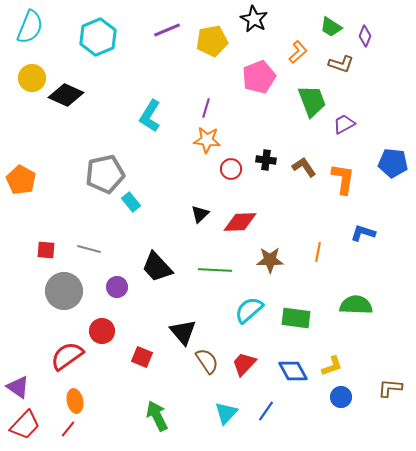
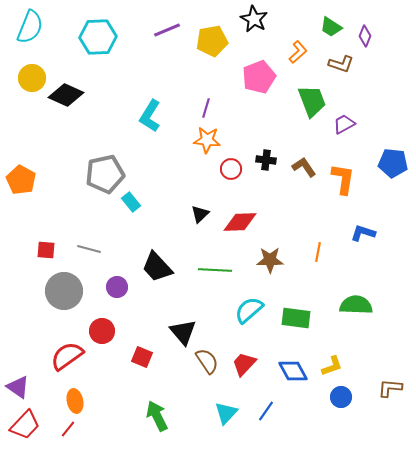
cyan hexagon at (98, 37): rotated 21 degrees clockwise
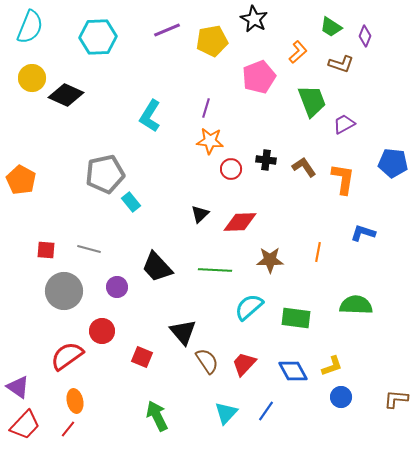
orange star at (207, 140): moved 3 px right, 1 px down
cyan semicircle at (249, 310): moved 3 px up
brown L-shape at (390, 388): moved 6 px right, 11 px down
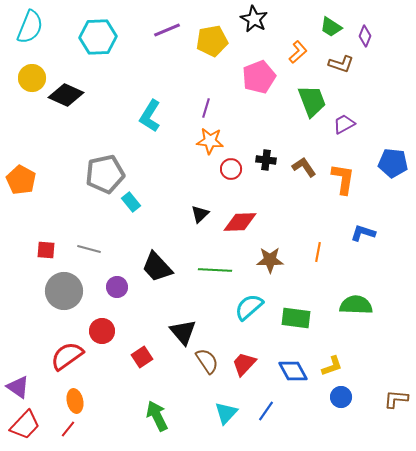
red square at (142, 357): rotated 35 degrees clockwise
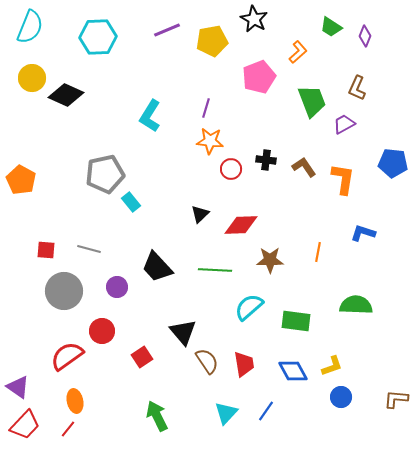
brown L-shape at (341, 64): moved 16 px right, 24 px down; rotated 95 degrees clockwise
red diamond at (240, 222): moved 1 px right, 3 px down
green rectangle at (296, 318): moved 3 px down
red trapezoid at (244, 364): rotated 128 degrees clockwise
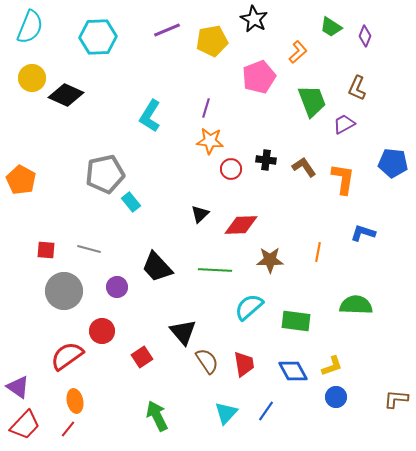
blue circle at (341, 397): moved 5 px left
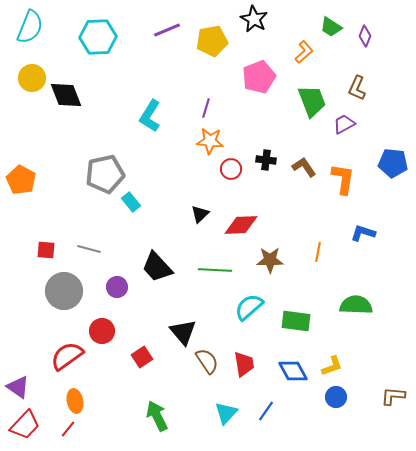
orange L-shape at (298, 52): moved 6 px right
black diamond at (66, 95): rotated 44 degrees clockwise
brown L-shape at (396, 399): moved 3 px left, 3 px up
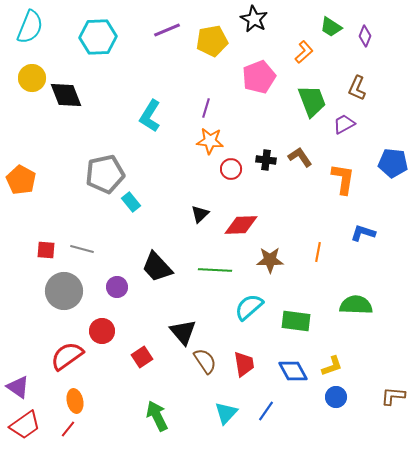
brown L-shape at (304, 167): moved 4 px left, 10 px up
gray line at (89, 249): moved 7 px left
brown semicircle at (207, 361): moved 2 px left
red trapezoid at (25, 425): rotated 12 degrees clockwise
